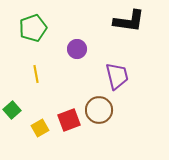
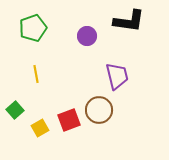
purple circle: moved 10 px right, 13 px up
green square: moved 3 px right
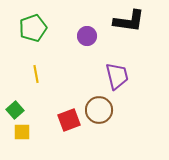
yellow square: moved 18 px left, 4 px down; rotated 30 degrees clockwise
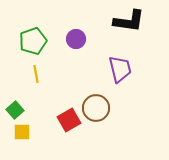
green pentagon: moved 13 px down
purple circle: moved 11 px left, 3 px down
purple trapezoid: moved 3 px right, 7 px up
brown circle: moved 3 px left, 2 px up
red square: rotated 10 degrees counterclockwise
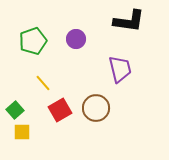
yellow line: moved 7 px right, 9 px down; rotated 30 degrees counterclockwise
red square: moved 9 px left, 10 px up
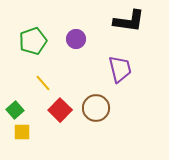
red square: rotated 15 degrees counterclockwise
